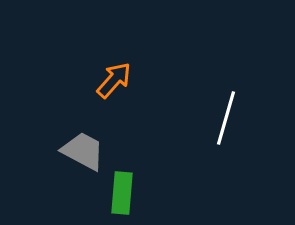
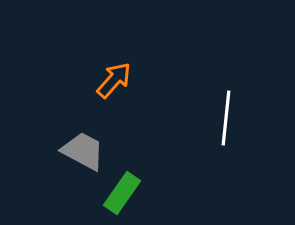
white line: rotated 10 degrees counterclockwise
green rectangle: rotated 30 degrees clockwise
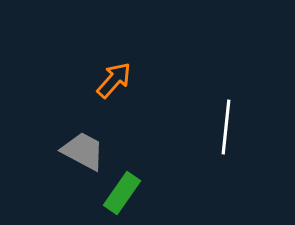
white line: moved 9 px down
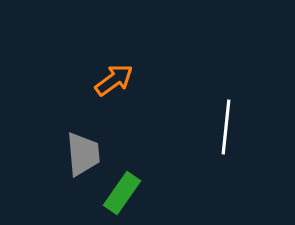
orange arrow: rotated 12 degrees clockwise
gray trapezoid: moved 3 px down; rotated 57 degrees clockwise
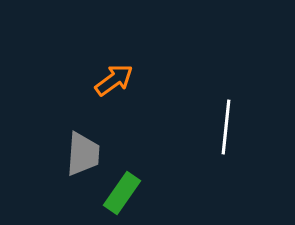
gray trapezoid: rotated 9 degrees clockwise
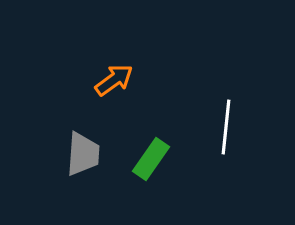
green rectangle: moved 29 px right, 34 px up
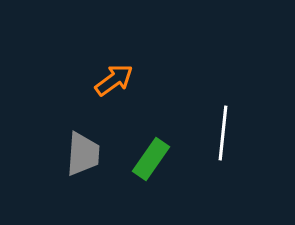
white line: moved 3 px left, 6 px down
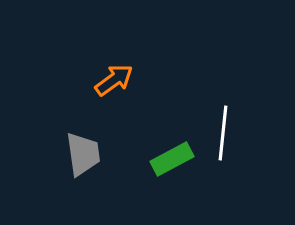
gray trapezoid: rotated 12 degrees counterclockwise
green rectangle: moved 21 px right; rotated 27 degrees clockwise
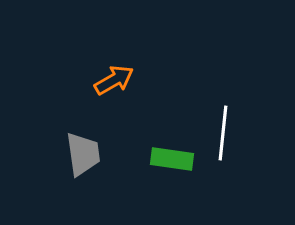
orange arrow: rotated 6 degrees clockwise
green rectangle: rotated 36 degrees clockwise
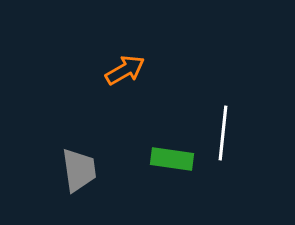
orange arrow: moved 11 px right, 10 px up
gray trapezoid: moved 4 px left, 16 px down
